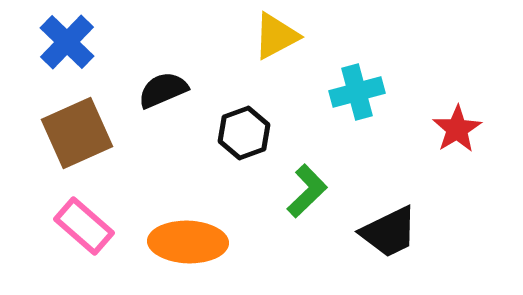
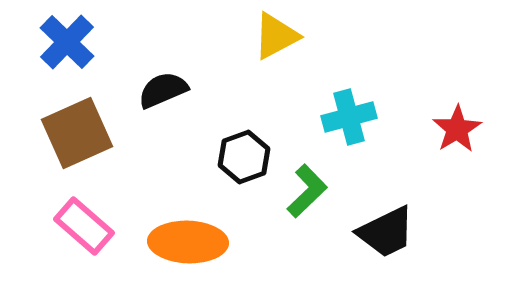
cyan cross: moved 8 px left, 25 px down
black hexagon: moved 24 px down
black trapezoid: moved 3 px left
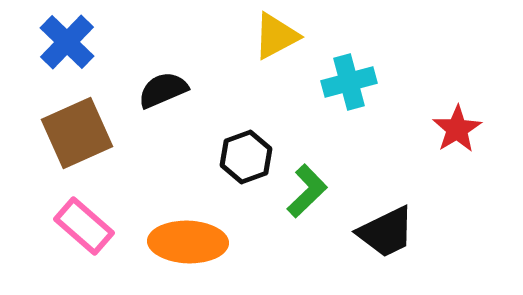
cyan cross: moved 35 px up
black hexagon: moved 2 px right
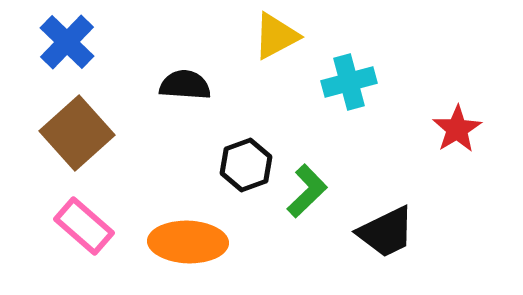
black semicircle: moved 22 px right, 5 px up; rotated 27 degrees clockwise
brown square: rotated 18 degrees counterclockwise
black hexagon: moved 8 px down
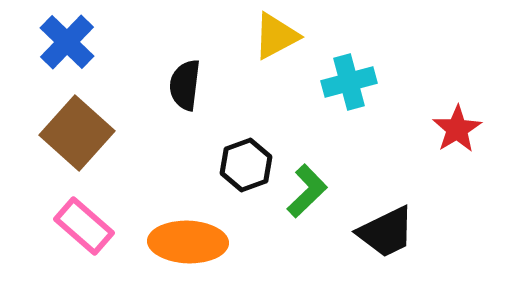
black semicircle: rotated 87 degrees counterclockwise
brown square: rotated 6 degrees counterclockwise
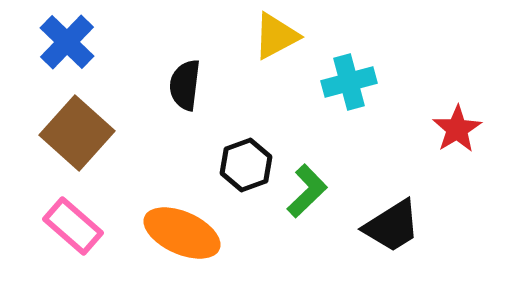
pink rectangle: moved 11 px left
black trapezoid: moved 6 px right, 6 px up; rotated 6 degrees counterclockwise
orange ellipse: moved 6 px left, 9 px up; rotated 22 degrees clockwise
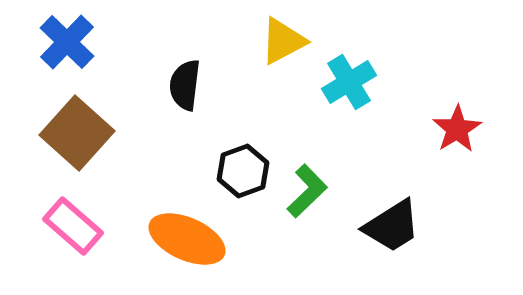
yellow triangle: moved 7 px right, 5 px down
cyan cross: rotated 16 degrees counterclockwise
black hexagon: moved 3 px left, 6 px down
orange ellipse: moved 5 px right, 6 px down
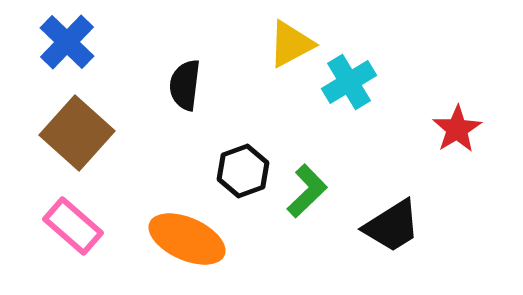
yellow triangle: moved 8 px right, 3 px down
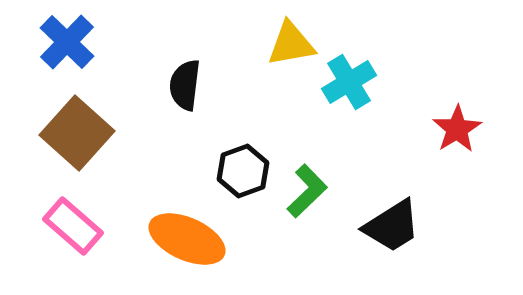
yellow triangle: rotated 18 degrees clockwise
